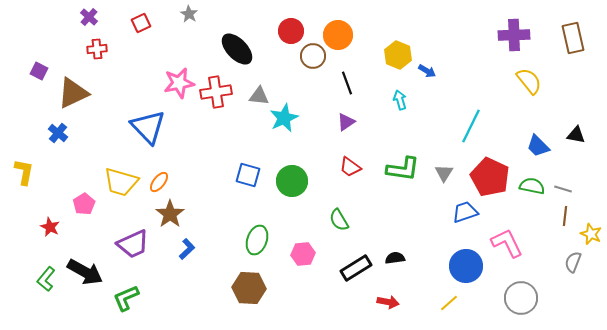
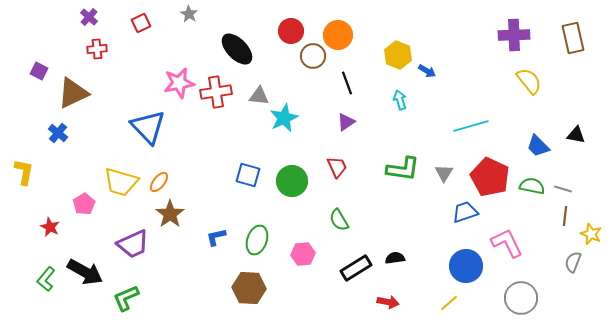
cyan line at (471, 126): rotated 48 degrees clockwise
red trapezoid at (350, 167): moved 13 px left; rotated 150 degrees counterclockwise
blue L-shape at (187, 249): moved 29 px right, 12 px up; rotated 150 degrees counterclockwise
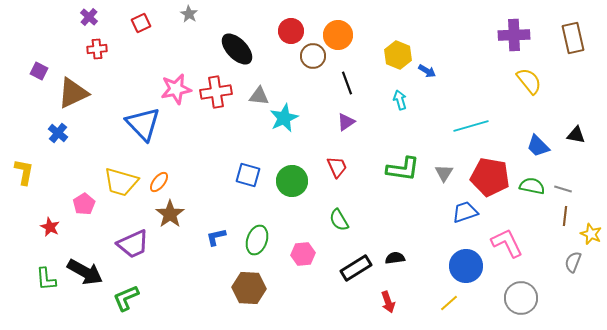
pink star at (179, 83): moved 3 px left, 6 px down
blue triangle at (148, 127): moved 5 px left, 3 px up
red pentagon at (490, 177): rotated 15 degrees counterclockwise
green L-shape at (46, 279): rotated 45 degrees counterclockwise
red arrow at (388, 302): rotated 60 degrees clockwise
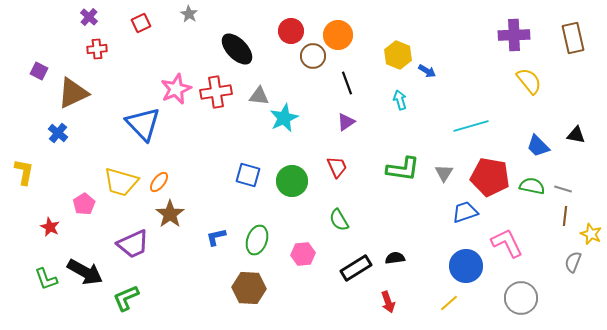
pink star at (176, 89): rotated 12 degrees counterclockwise
green L-shape at (46, 279): rotated 15 degrees counterclockwise
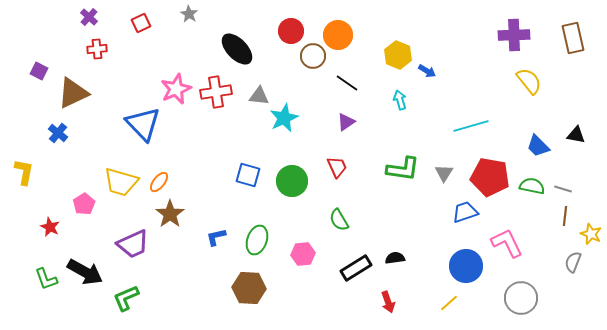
black line at (347, 83): rotated 35 degrees counterclockwise
